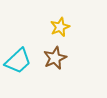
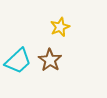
brown star: moved 5 px left, 2 px down; rotated 15 degrees counterclockwise
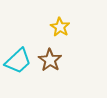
yellow star: rotated 18 degrees counterclockwise
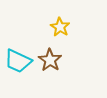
cyan trapezoid: rotated 68 degrees clockwise
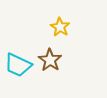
cyan trapezoid: moved 4 px down
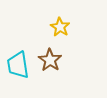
cyan trapezoid: rotated 56 degrees clockwise
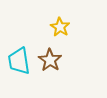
cyan trapezoid: moved 1 px right, 4 px up
